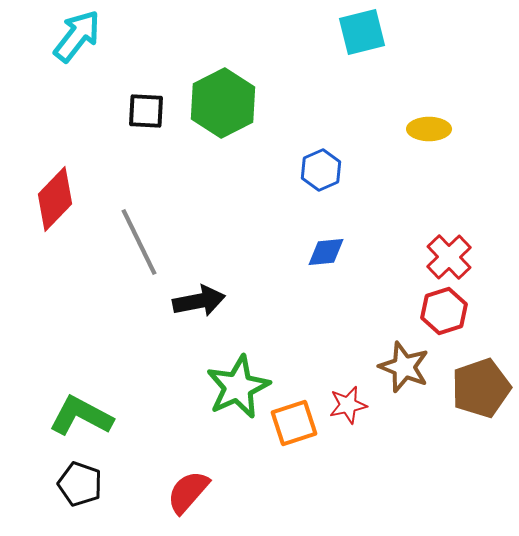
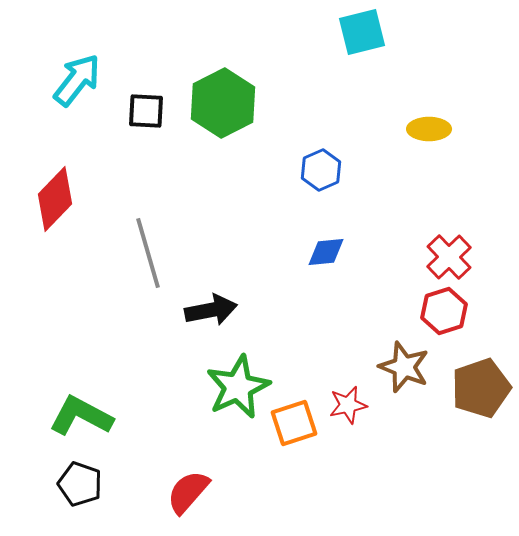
cyan arrow: moved 44 px down
gray line: moved 9 px right, 11 px down; rotated 10 degrees clockwise
black arrow: moved 12 px right, 9 px down
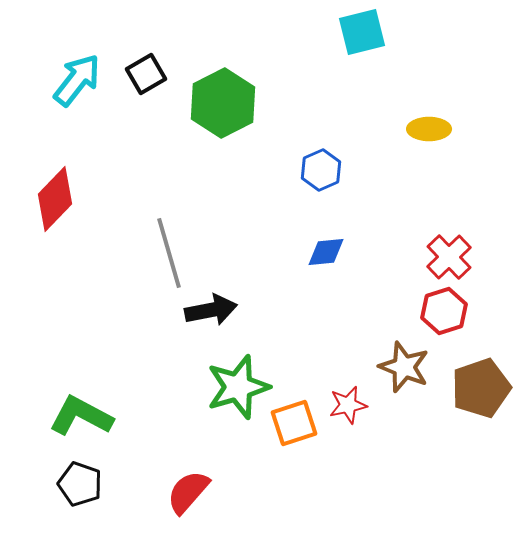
black square: moved 37 px up; rotated 33 degrees counterclockwise
gray line: moved 21 px right
green star: rotated 8 degrees clockwise
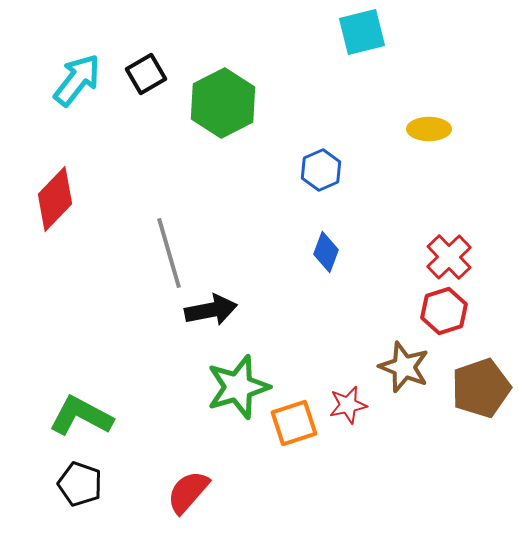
blue diamond: rotated 63 degrees counterclockwise
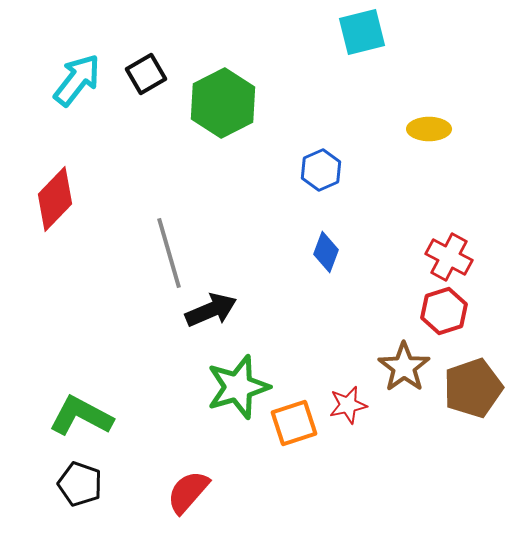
red cross: rotated 18 degrees counterclockwise
black arrow: rotated 12 degrees counterclockwise
brown star: rotated 15 degrees clockwise
brown pentagon: moved 8 px left
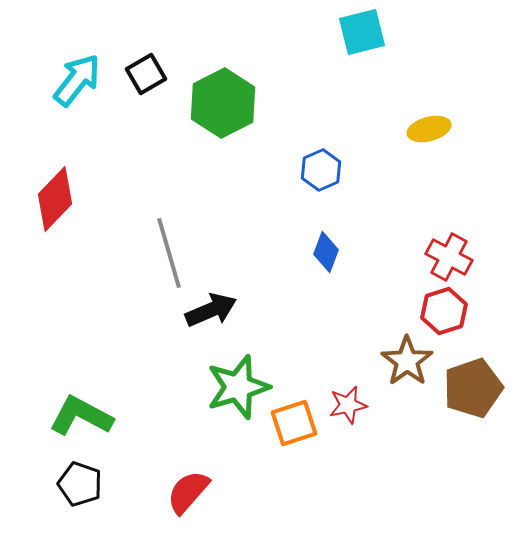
yellow ellipse: rotated 15 degrees counterclockwise
brown star: moved 3 px right, 6 px up
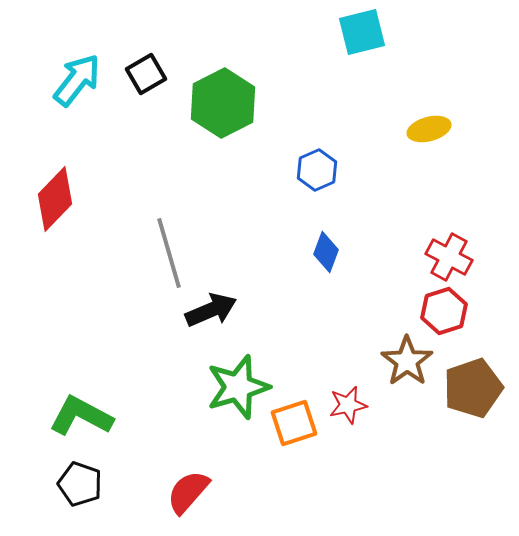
blue hexagon: moved 4 px left
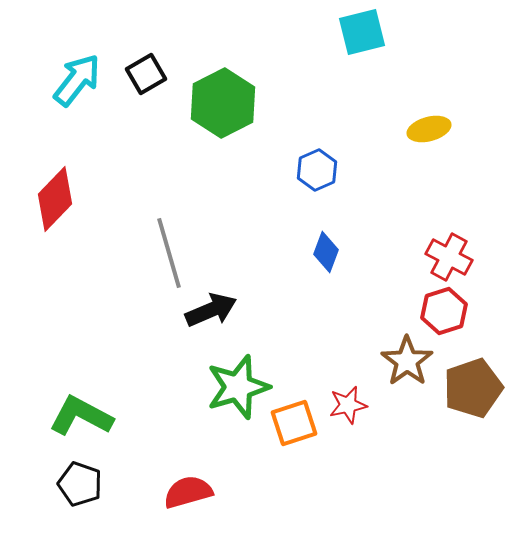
red semicircle: rotated 33 degrees clockwise
